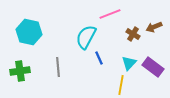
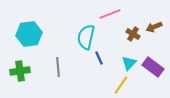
cyan hexagon: moved 2 px down; rotated 20 degrees counterclockwise
cyan semicircle: rotated 15 degrees counterclockwise
yellow line: rotated 24 degrees clockwise
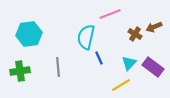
brown cross: moved 2 px right
yellow line: rotated 24 degrees clockwise
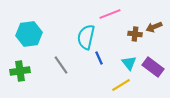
brown cross: rotated 24 degrees counterclockwise
cyan triangle: rotated 21 degrees counterclockwise
gray line: moved 3 px right, 2 px up; rotated 30 degrees counterclockwise
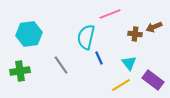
purple rectangle: moved 13 px down
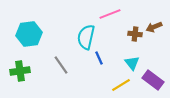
cyan triangle: moved 3 px right
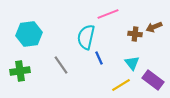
pink line: moved 2 px left
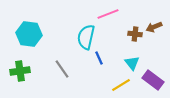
cyan hexagon: rotated 15 degrees clockwise
gray line: moved 1 px right, 4 px down
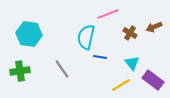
brown cross: moved 5 px left, 1 px up; rotated 24 degrees clockwise
blue line: moved 1 px right, 1 px up; rotated 56 degrees counterclockwise
